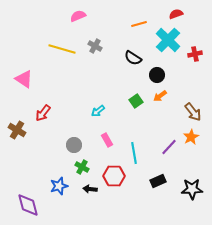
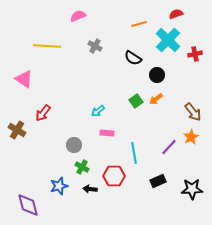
yellow line: moved 15 px left, 3 px up; rotated 12 degrees counterclockwise
orange arrow: moved 4 px left, 3 px down
pink rectangle: moved 7 px up; rotated 56 degrees counterclockwise
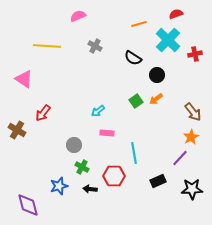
purple line: moved 11 px right, 11 px down
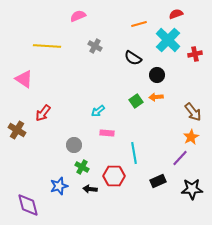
orange arrow: moved 2 px up; rotated 32 degrees clockwise
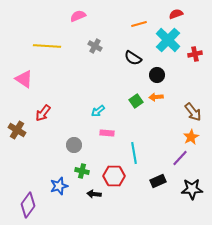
green cross: moved 4 px down; rotated 16 degrees counterclockwise
black arrow: moved 4 px right, 5 px down
purple diamond: rotated 50 degrees clockwise
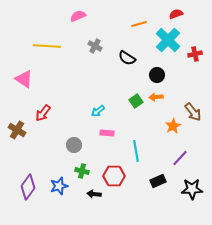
black semicircle: moved 6 px left
orange star: moved 18 px left, 11 px up
cyan line: moved 2 px right, 2 px up
purple diamond: moved 18 px up
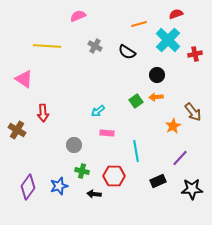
black semicircle: moved 6 px up
red arrow: rotated 42 degrees counterclockwise
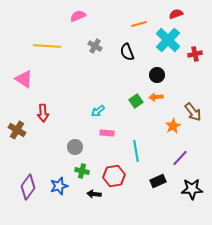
black semicircle: rotated 36 degrees clockwise
gray circle: moved 1 px right, 2 px down
red hexagon: rotated 10 degrees counterclockwise
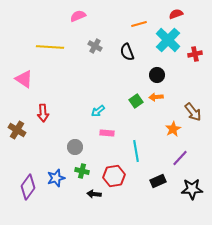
yellow line: moved 3 px right, 1 px down
orange star: moved 3 px down
blue star: moved 3 px left, 8 px up
